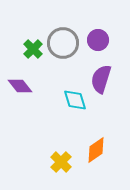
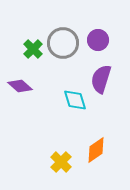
purple diamond: rotated 10 degrees counterclockwise
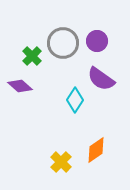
purple circle: moved 1 px left, 1 px down
green cross: moved 1 px left, 7 px down
purple semicircle: rotated 72 degrees counterclockwise
cyan diamond: rotated 50 degrees clockwise
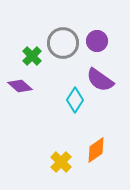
purple semicircle: moved 1 px left, 1 px down
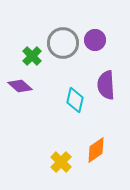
purple circle: moved 2 px left, 1 px up
purple semicircle: moved 6 px right, 5 px down; rotated 52 degrees clockwise
cyan diamond: rotated 20 degrees counterclockwise
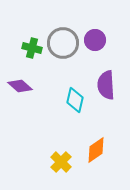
green cross: moved 8 px up; rotated 30 degrees counterclockwise
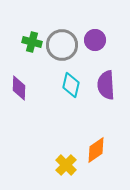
gray circle: moved 1 px left, 2 px down
green cross: moved 6 px up
purple diamond: moved 1 px left, 2 px down; rotated 50 degrees clockwise
cyan diamond: moved 4 px left, 15 px up
yellow cross: moved 5 px right, 3 px down
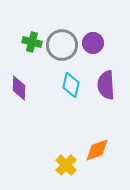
purple circle: moved 2 px left, 3 px down
orange diamond: moved 1 px right; rotated 16 degrees clockwise
